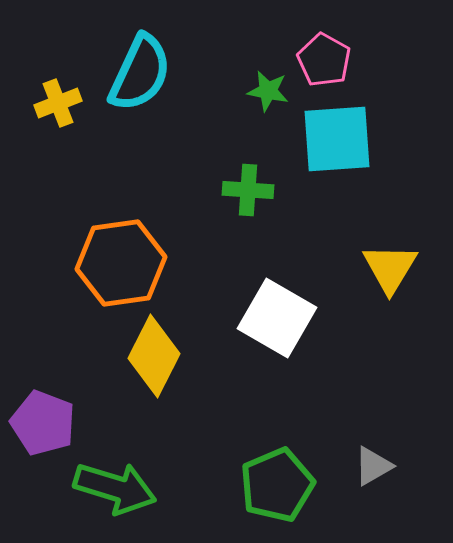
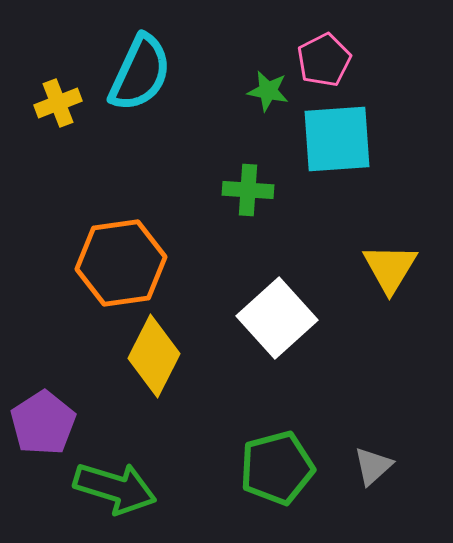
pink pentagon: rotated 16 degrees clockwise
white square: rotated 18 degrees clockwise
purple pentagon: rotated 18 degrees clockwise
gray triangle: rotated 12 degrees counterclockwise
green pentagon: moved 17 px up; rotated 8 degrees clockwise
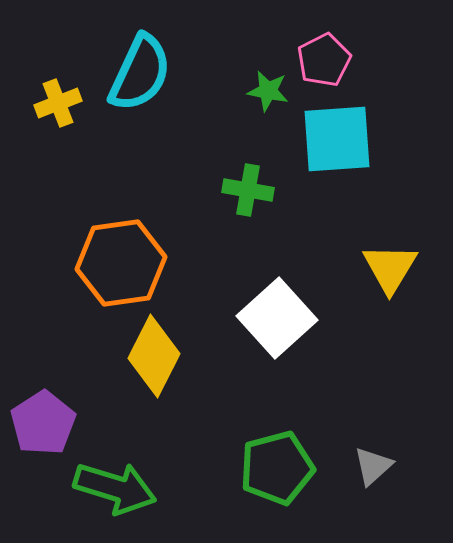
green cross: rotated 6 degrees clockwise
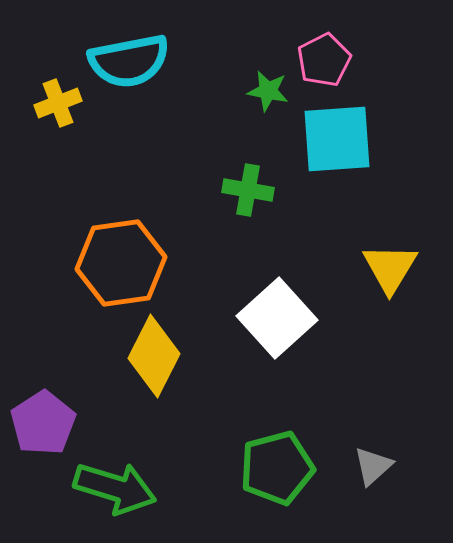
cyan semicircle: moved 11 px left, 12 px up; rotated 54 degrees clockwise
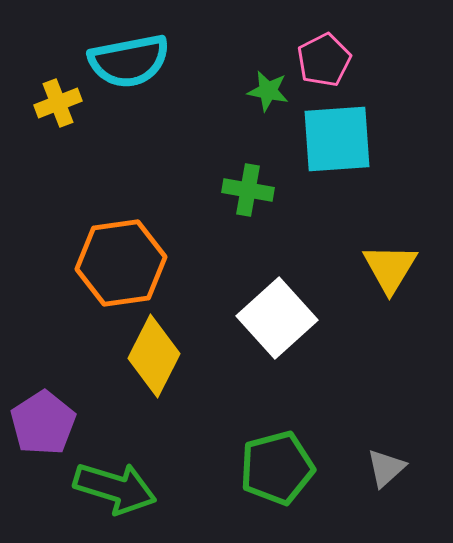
gray triangle: moved 13 px right, 2 px down
